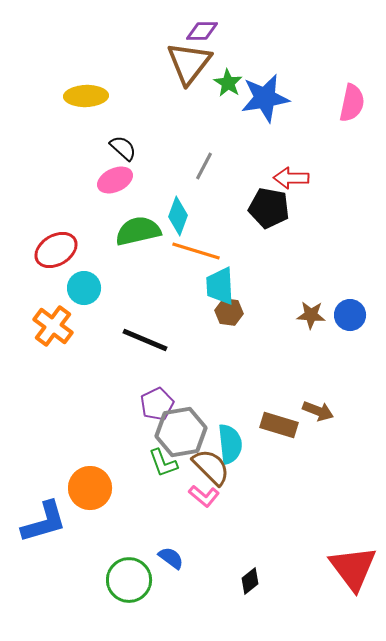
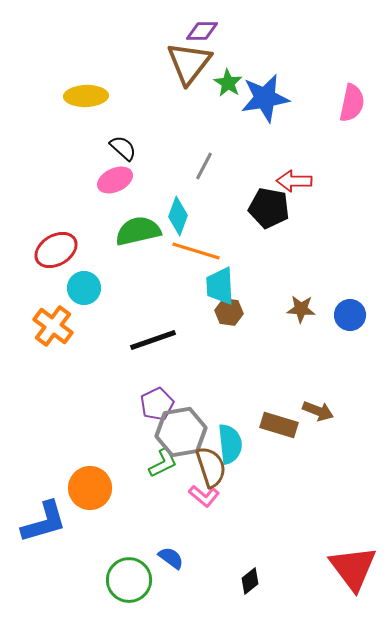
red arrow: moved 3 px right, 3 px down
brown star: moved 10 px left, 6 px up
black line: moved 8 px right; rotated 42 degrees counterclockwise
green L-shape: rotated 96 degrees counterclockwise
brown semicircle: rotated 27 degrees clockwise
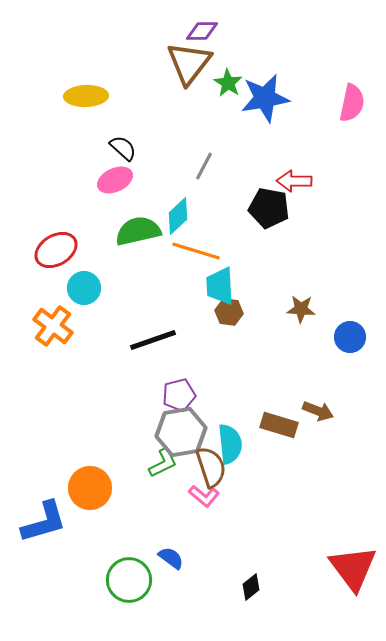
cyan diamond: rotated 27 degrees clockwise
blue circle: moved 22 px down
purple pentagon: moved 22 px right, 9 px up; rotated 12 degrees clockwise
black diamond: moved 1 px right, 6 px down
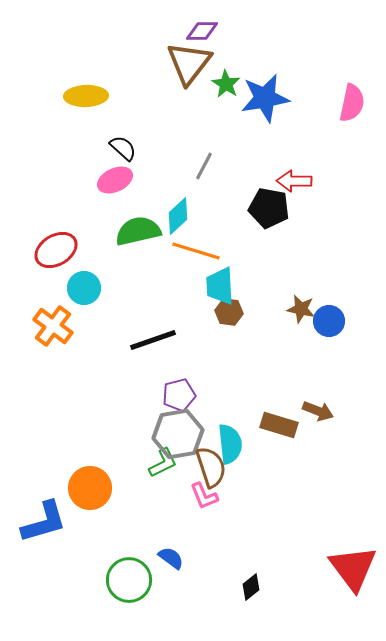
green star: moved 2 px left, 1 px down
brown star: rotated 8 degrees clockwise
blue circle: moved 21 px left, 16 px up
gray hexagon: moved 3 px left, 2 px down
pink L-shape: rotated 28 degrees clockwise
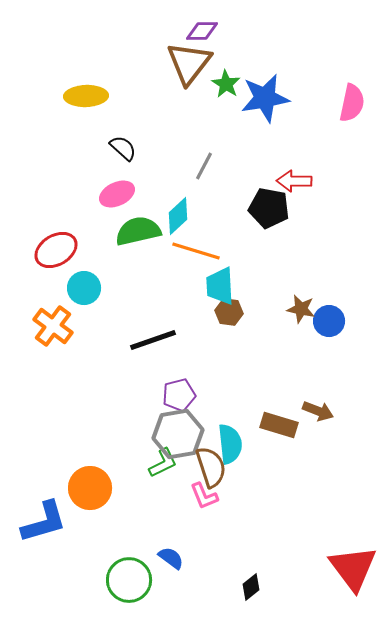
pink ellipse: moved 2 px right, 14 px down
